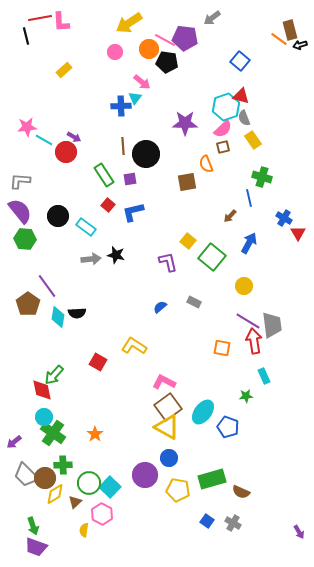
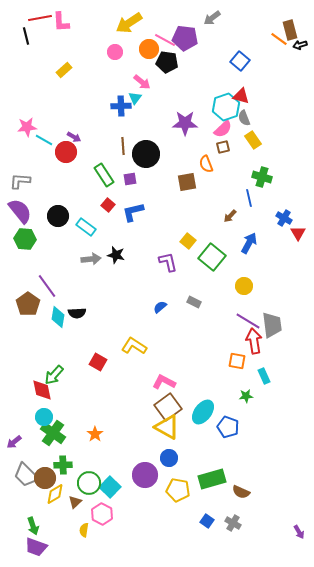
orange square at (222, 348): moved 15 px right, 13 px down
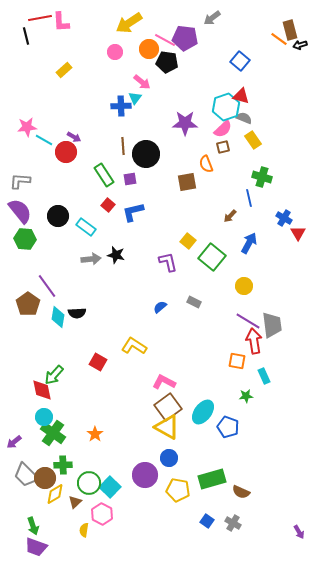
gray semicircle at (244, 118): rotated 133 degrees clockwise
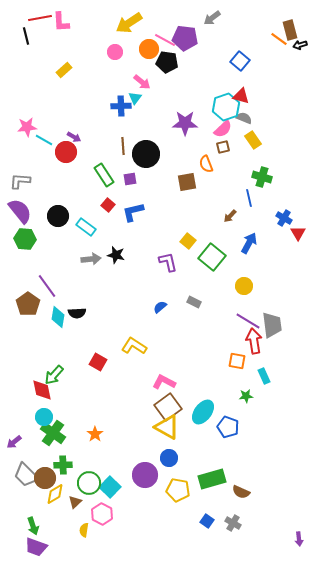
purple arrow at (299, 532): moved 7 px down; rotated 24 degrees clockwise
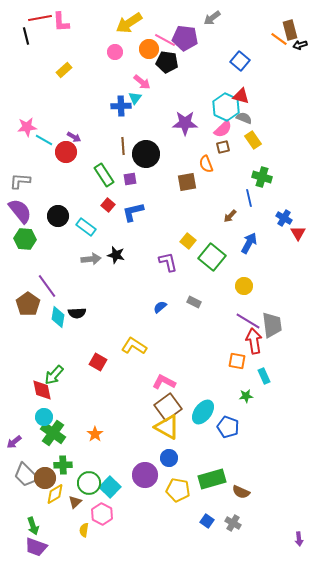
cyan hexagon at (226, 107): rotated 16 degrees counterclockwise
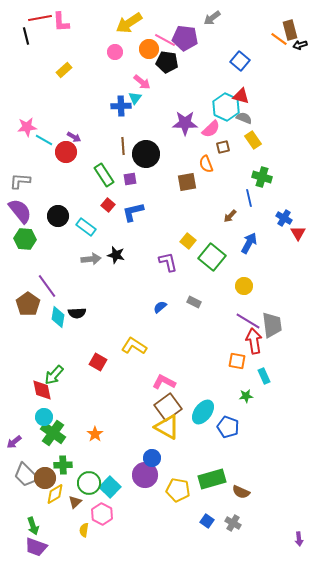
pink semicircle at (223, 129): moved 12 px left
blue circle at (169, 458): moved 17 px left
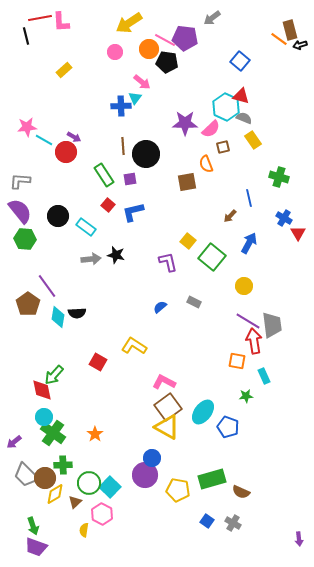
green cross at (262, 177): moved 17 px right
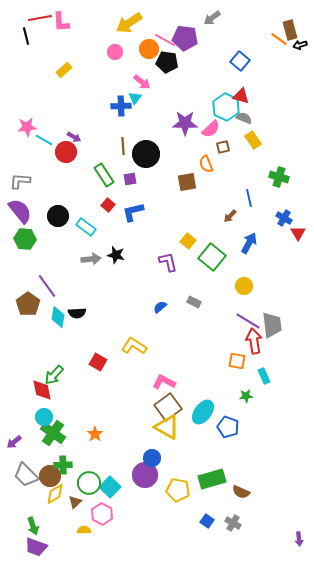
brown circle at (45, 478): moved 5 px right, 2 px up
yellow semicircle at (84, 530): rotated 80 degrees clockwise
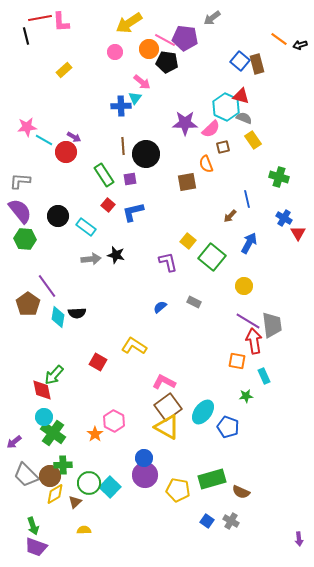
brown rectangle at (290, 30): moved 33 px left, 34 px down
blue line at (249, 198): moved 2 px left, 1 px down
blue circle at (152, 458): moved 8 px left
pink hexagon at (102, 514): moved 12 px right, 93 px up
gray cross at (233, 523): moved 2 px left, 2 px up
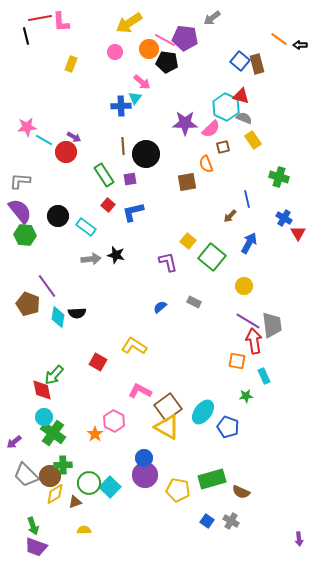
black arrow at (300, 45): rotated 16 degrees clockwise
yellow rectangle at (64, 70): moved 7 px right, 6 px up; rotated 28 degrees counterclockwise
green hexagon at (25, 239): moved 4 px up
brown pentagon at (28, 304): rotated 15 degrees counterclockwise
pink L-shape at (164, 382): moved 24 px left, 9 px down
brown triangle at (75, 502): rotated 24 degrees clockwise
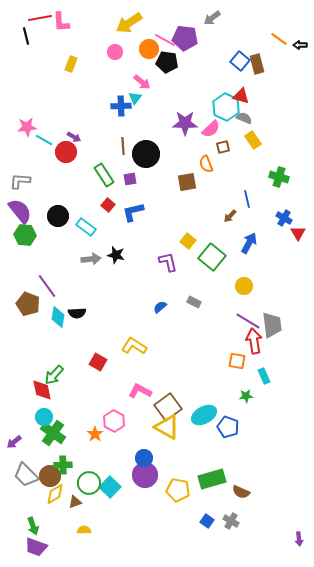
cyan ellipse at (203, 412): moved 1 px right, 3 px down; rotated 25 degrees clockwise
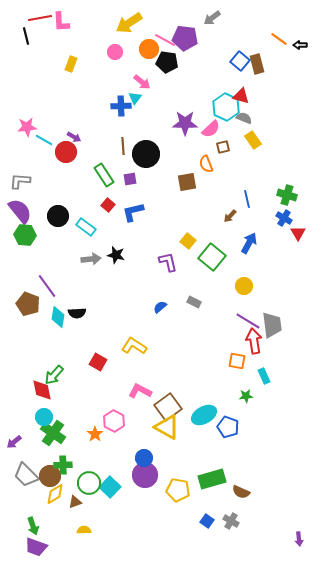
green cross at (279, 177): moved 8 px right, 18 px down
